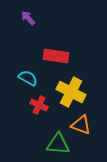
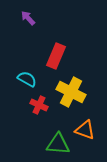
red rectangle: rotated 75 degrees counterclockwise
cyan semicircle: moved 1 px left, 1 px down
orange triangle: moved 4 px right, 5 px down
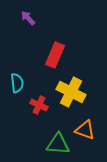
red rectangle: moved 1 px left, 1 px up
cyan semicircle: moved 10 px left, 4 px down; rotated 54 degrees clockwise
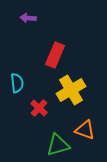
purple arrow: rotated 42 degrees counterclockwise
yellow cross: moved 2 px up; rotated 32 degrees clockwise
red cross: moved 3 px down; rotated 18 degrees clockwise
green triangle: moved 1 px down; rotated 20 degrees counterclockwise
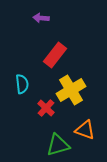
purple arrow: moved 13 px right
red rectangle: rotated 15 degrees clockwise
cyan semicircle: moved 5 px right, 1 px down
red cross: moved 7 px right
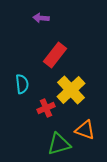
yellow cross: rotated 12 degrees counterclockwise
red cross: rotated 24 degrees clockwise
green triangle: moved 1 px right, 1 px up
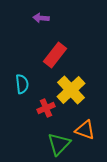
green triangle: rotated 30 degrees counterclockwise
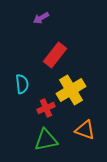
purple arrow: rotated 35 degrees counterclockwise
yellow cross: rotated 12 degrees clockwise
green triangle: moved 13 px left, 4 px up; rotated 35 degrees clockwise
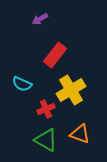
purple arrow: moved 1 px left, 1 px down
cyan semicircle: rotated 120 degrees clockwise
red cross: moved 1 px down
orange triangle: moved 5 px left, 4 px down
green triangle: rotated 40 degrees clockwise
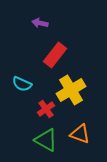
purple arrow: moved 4 px down; rotated 42 degrees clockwise
red cross: rotated 12 degrees counterclockwise
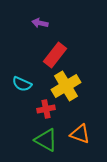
yellow cross: moved 5 px left, 4 px up
red cross: rotated 24 degrees clockwise
